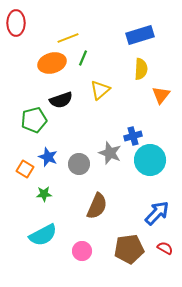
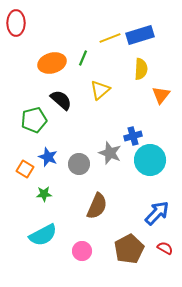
yellow line: moved 42 px right
black semicircle: rotated 120 degrees counterclockwise
brown pentagon: rotated 20 degrees counterclockwise
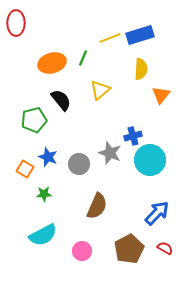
black semicircle: rotated 10 degrees clockwise
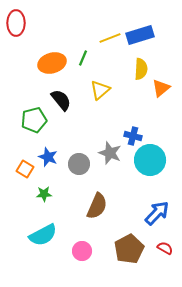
orange triangle: moved 7 px up; rotated 12 degrees clockwise
blue cross: rotated 30 degrees clockwise
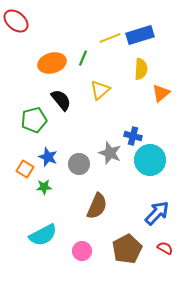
red ellipse: moved 2 px up; rotated 50 degrees counterclockwise
orange triangle: moved 5 px down
green star: moved 7 px up
brown pentagon: moved 2 px left
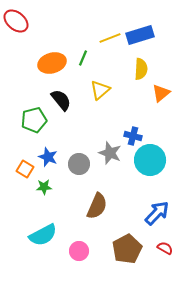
pink circle: moved 3 px left
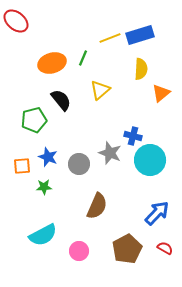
orange square: moved 3 px left, 3 px up; rotated 36 degrees counterclockwise
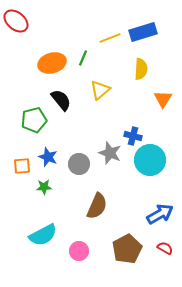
blue rectangle: moved 3 px right, 3 px up
orange triangle: moved 2 px right, 6 px down; rotated 18 degrees counterclockwise
blue arrow: moved 3 px right, 1 px down; rotated 16 degrees clockwise
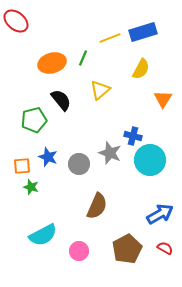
yellow semicircle: rotated 25 degrees clockwise
green star: moved 13 px left; rotated 21 degrees clockwise
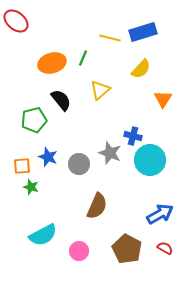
yellow line: rotated 35 degrees clockwise
yellow semicircle: rotated 15 degrees clockwise
brown pentagon: rotated 16 degrees counterclockwise
